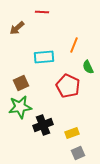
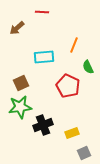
gray square: moved 6 px right
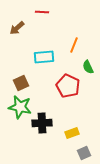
green star: rotated 20 degrees clockwise
black cross: moved 1 px left, 2 px up; rotated 18 degrees clockwise
